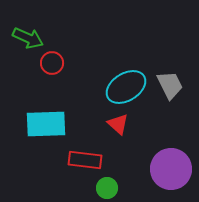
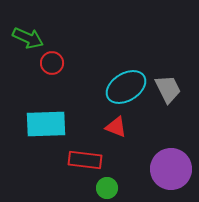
gray trapezoid: moved 2 px left, 4 px down
red triangle: moved 2 px left, 3 px down; rotated 20 degrees counterclockwise
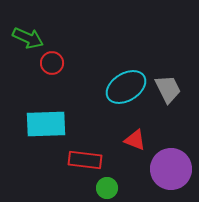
red triangle: moved 19 px right, 13 px down
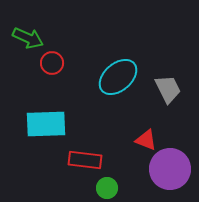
cyan ellipse: moved 8 px left, 10 px up; rotated 9 degrees counterclockwise
red triangle: moved 11 px right
purple circle: moved 1 px left
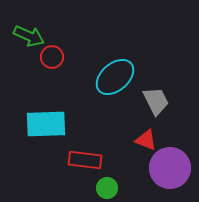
green arrow: moved 1 px right, 2 px up
red circle: moved 6 px up
cyan ellipse: moved 3 px left
gray trapezoid: moved 12 px left, 12 px down
purple circle: moved 1 px up
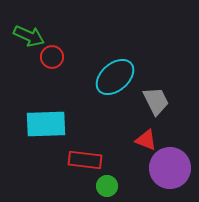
green circle: moved 2 px up
